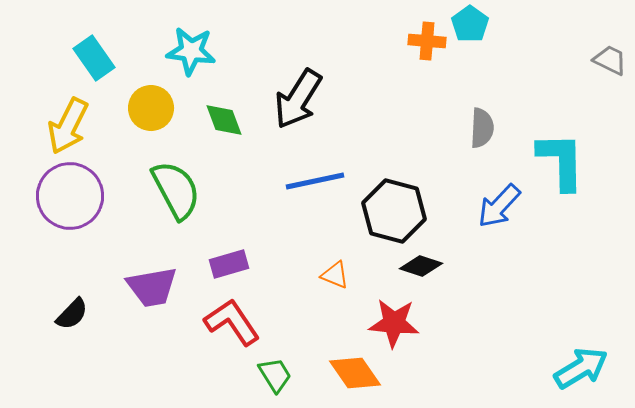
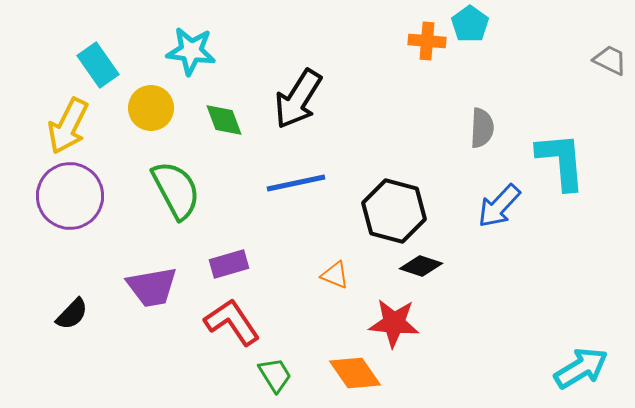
cyan rectangle: moved 4 px right, 7 px down
cyan L-shape: rotated 4 degrees counterclockwise
blue line: moved 19 px left, 2 px down
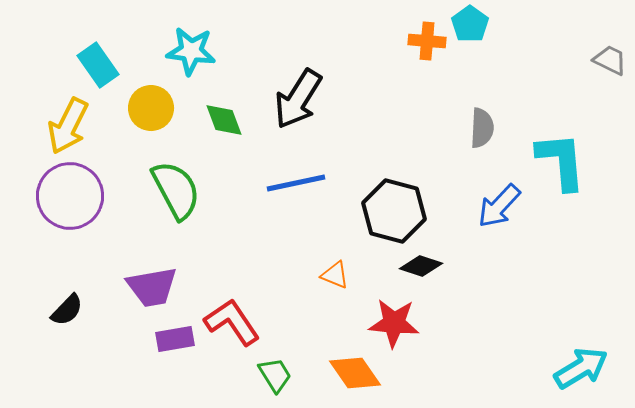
purple rectangle: moved 54 px left, 75 px down; rotated 6 degrees clockwise
black semicircle: moved 5 px left, 4 px up
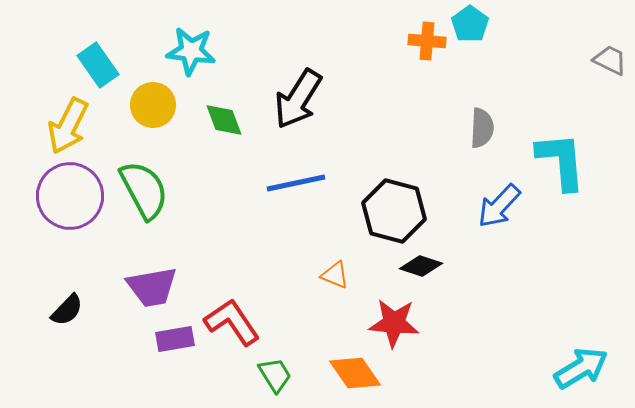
yellow circle: moved 2 px right, 3 px up
green semicircle: moved 32 px left
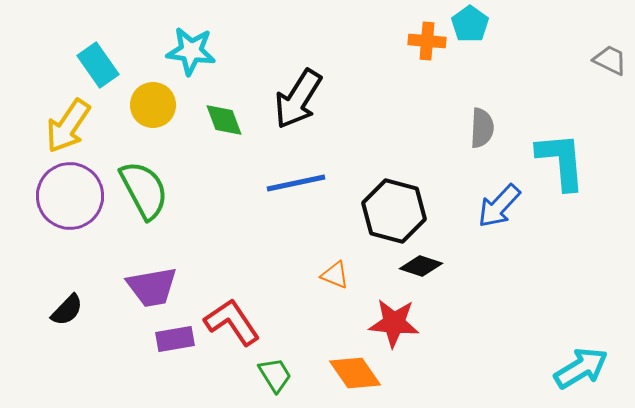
yellow arrow: rotated 8 degrees clockwise
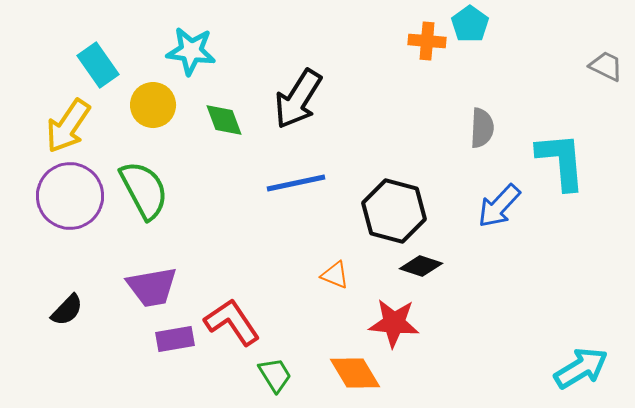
gray trapezoid: moved 4 px left, 6 px down
orange diamond: rotated 4 degrees clockwise
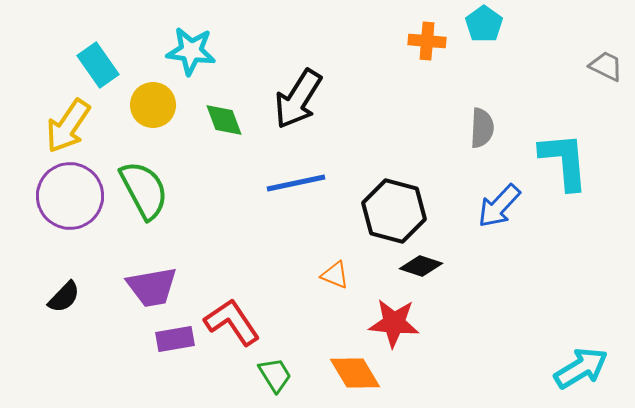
cyan pentagon: moved 14 px right
cyan L-shape: moved 3 px right
black semicircle: moved 3 px left, 13 px up
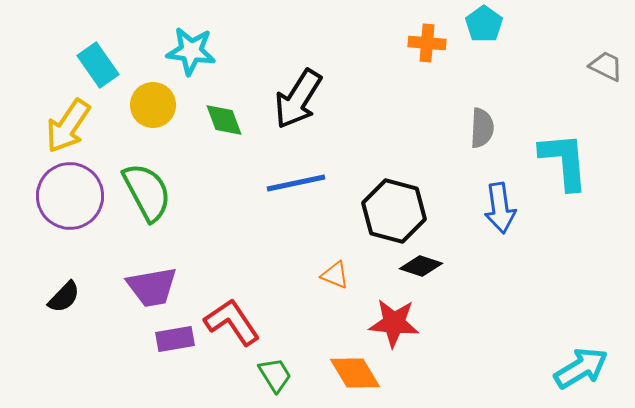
orange cross: moved 2 px down
green semicircle: moved 3 px right, 2 px down
blue arrow: moved 1 px right, 2 px down; rotated 51 degrees counterclockwise
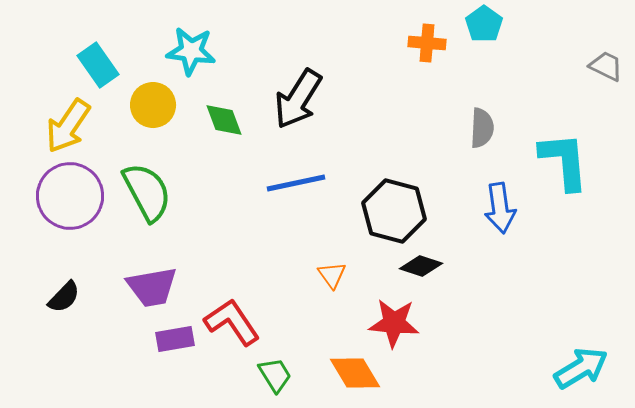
orange triangle: moved 3 px left; rotated 32 degrees clockwise
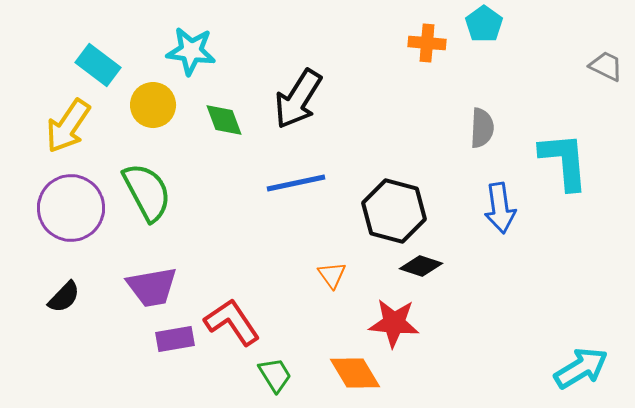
cyan rectangle: rotated 18 degrees counterclockwise
purple circle: moved 1 px right, 12 px down
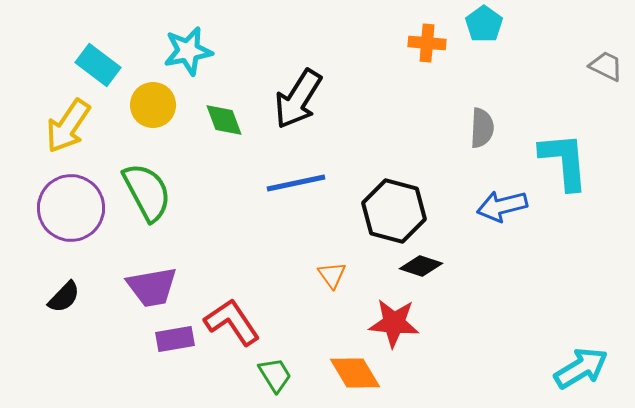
cyan star: moved 3 px left; rotated 18 degrees counterclockwise
blue arrow: moved 2 px right, 2 px up; rotated 84 degrees clockwise
